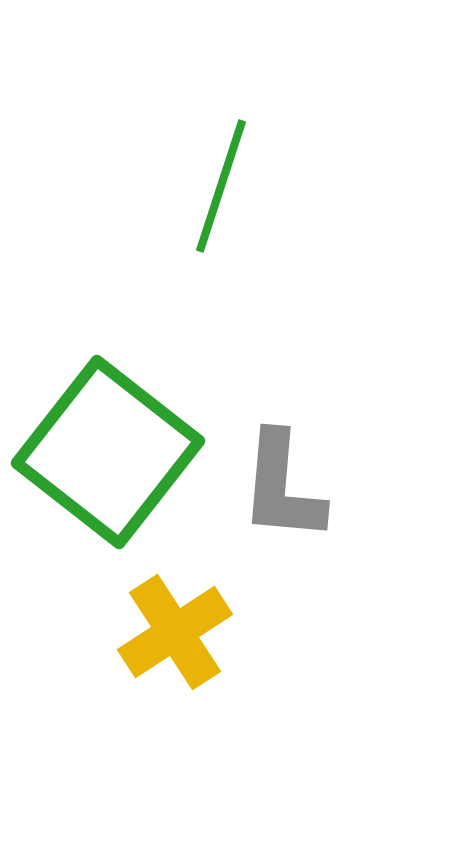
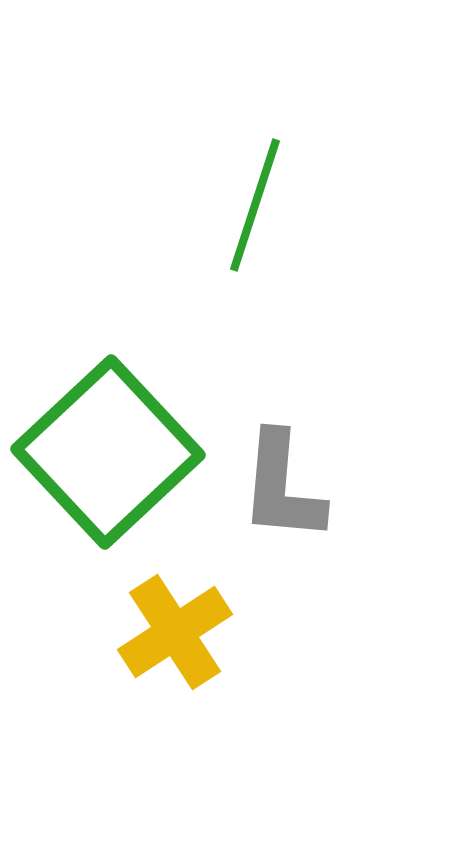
green line: moved 34 px right, 19 px down
green square: rotated 9 degrees clockwise
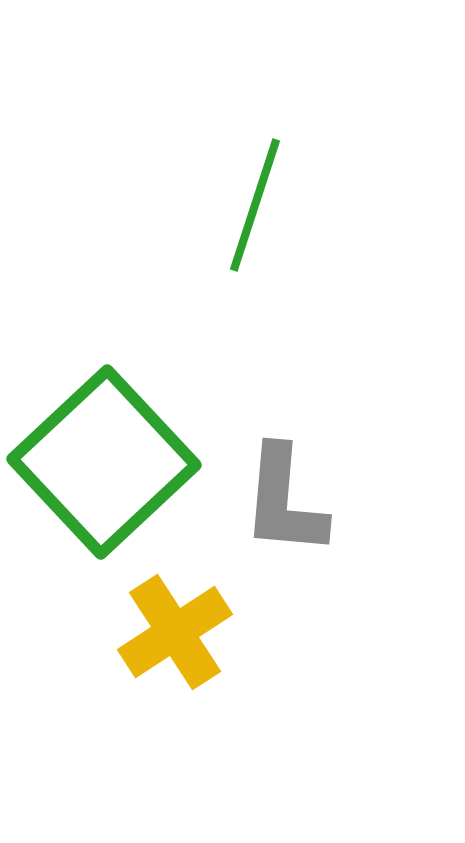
green square: moved 4 px left, 10 px down
gray L-shape: moved 2 px right, 14 px down
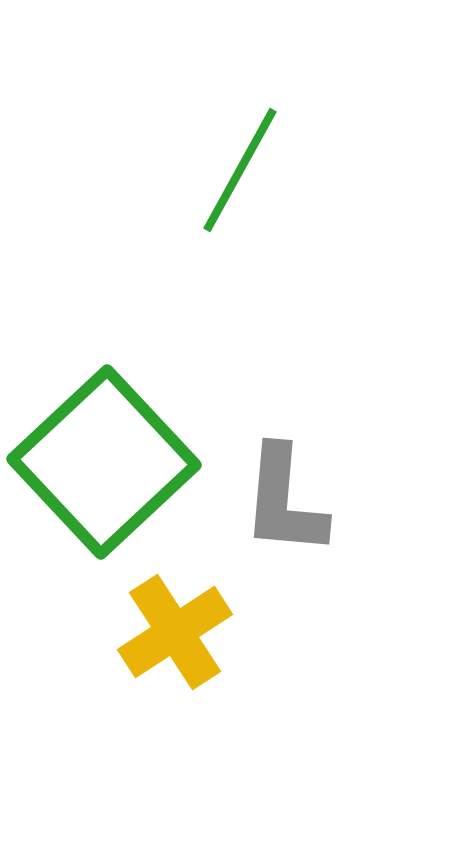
green line: moved 15 px left, 35 px up; rotated 11 degrees clockwise
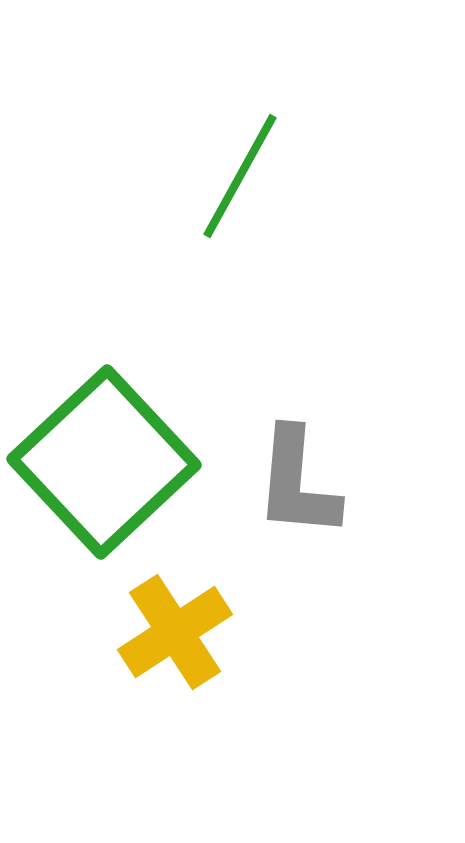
green line: moved 6 px down
gray L-shape: moved 13 px right, 18 px up
